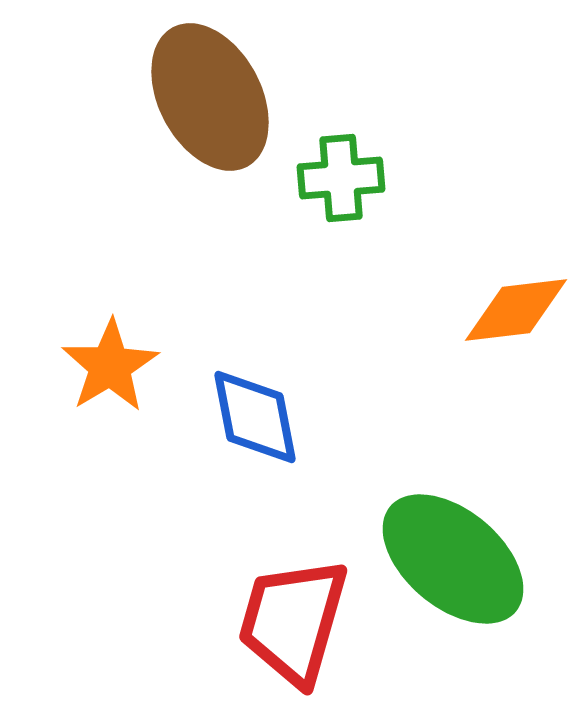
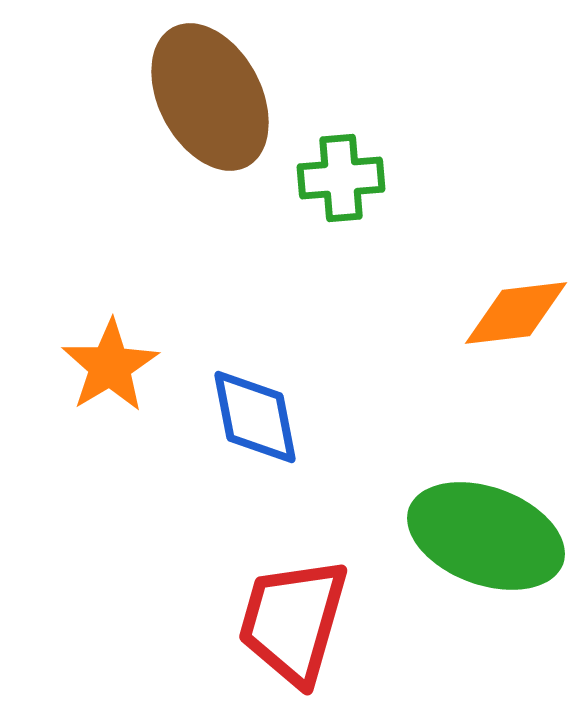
orange diamond: moved 3 px down
green ellipse: moved 33 px right, 23 px up; rotated 20 degrees counterclockwise
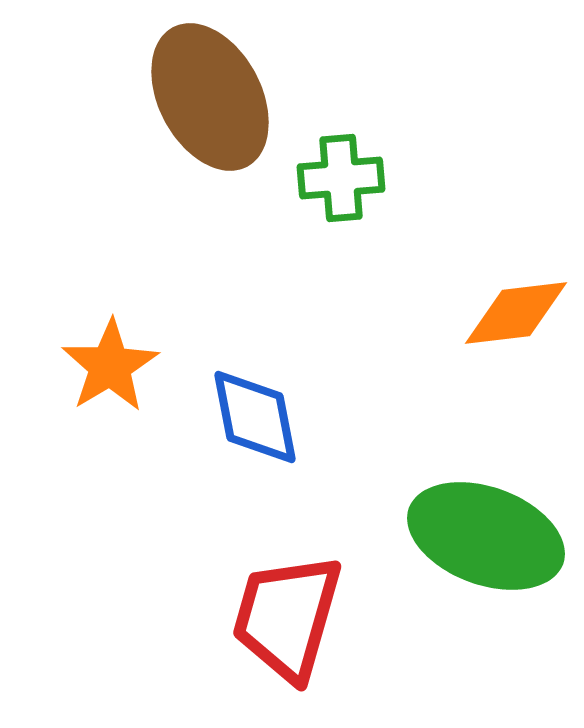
red trapezoid: moved 6 px left, 4 px up
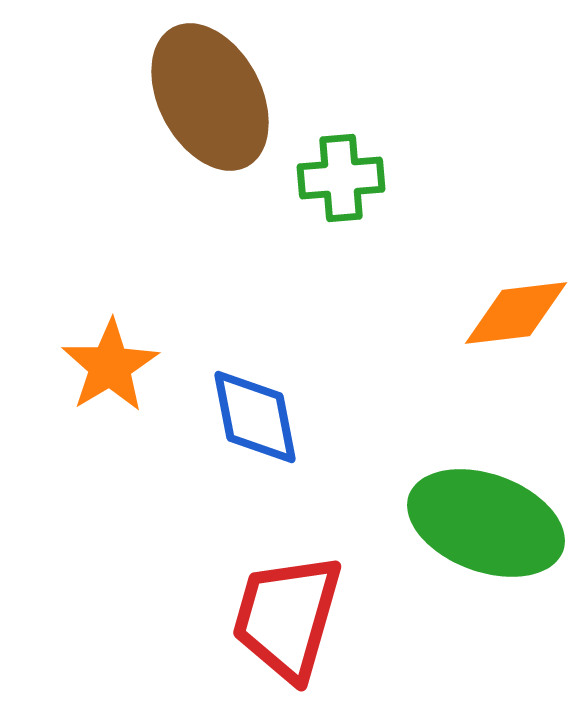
green ellipse: moved 13 px up
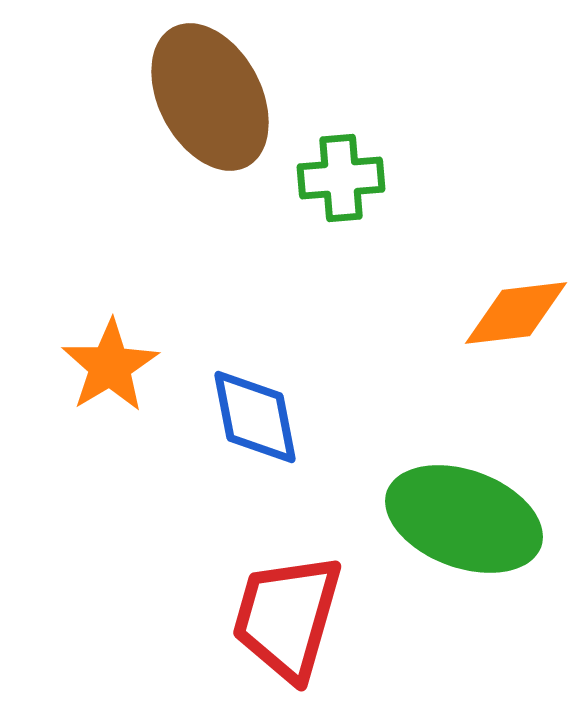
green ellipse: moved 22 px left, 4 px up
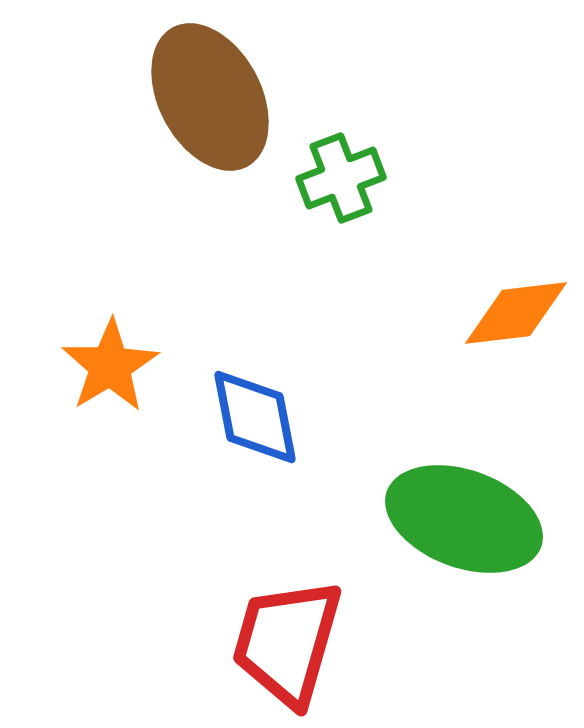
green cross: rotated 16 degrees counterclockwise
red trapezoid: moved 25 px down
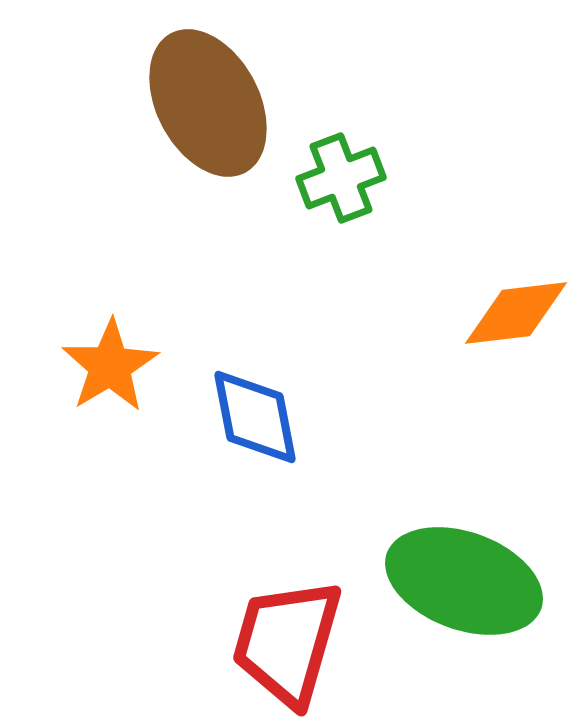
brown ellipse: moved 2 px left, 6 px down
green ellipse: moved 62 px down
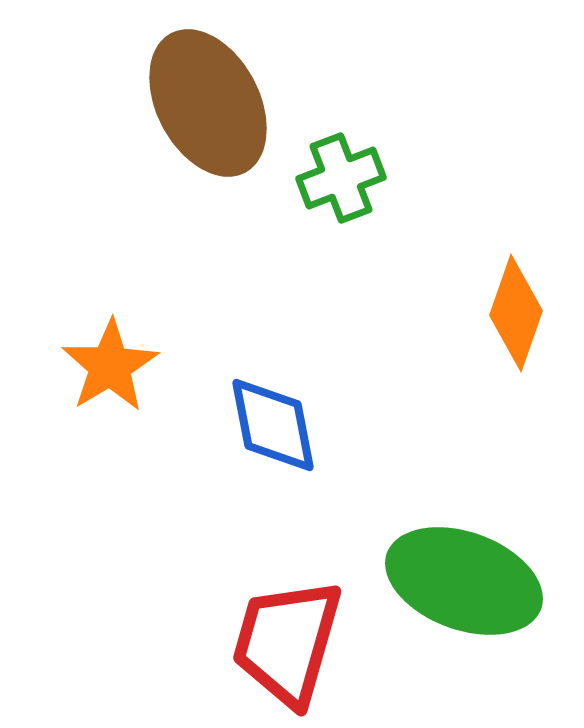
orange diamond: rotated 64 degrees counterclockwise
blue diamond: moved 18 px right, 8 px down
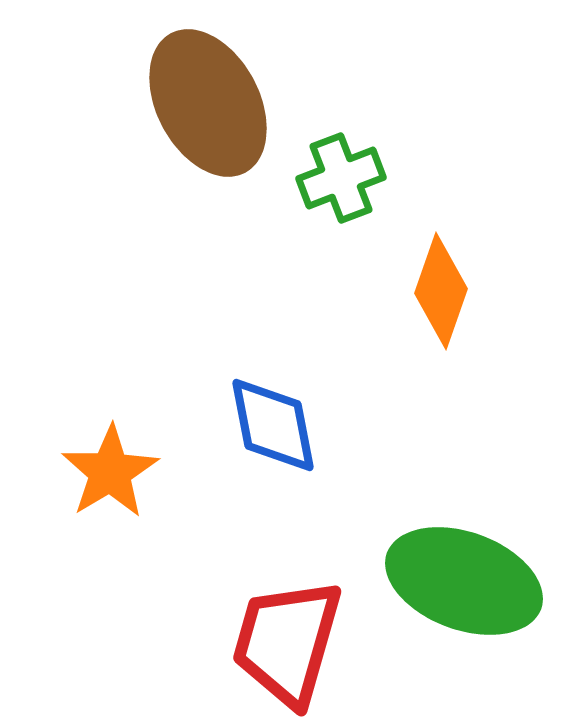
orange diamond: moved 75 px left, 22 px up
orange star: moved 106 px down
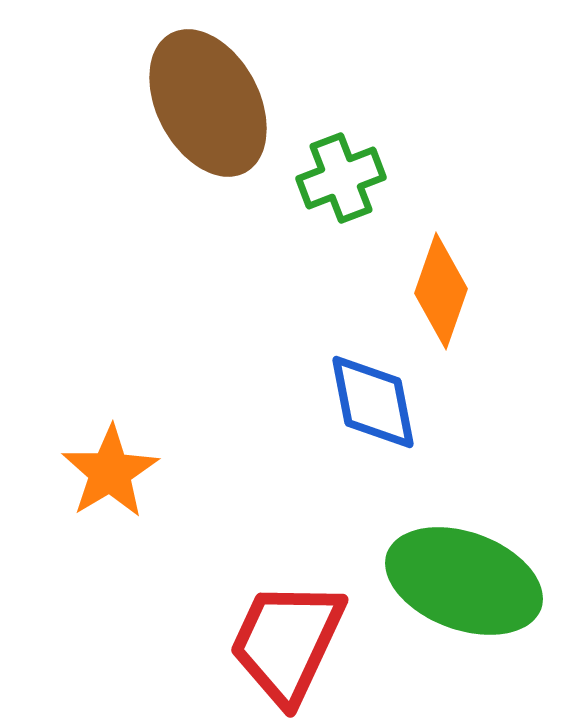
blue diamond: moved 100 px right, 23 px up
red trapezoid: rotated 9 degrees clockwise
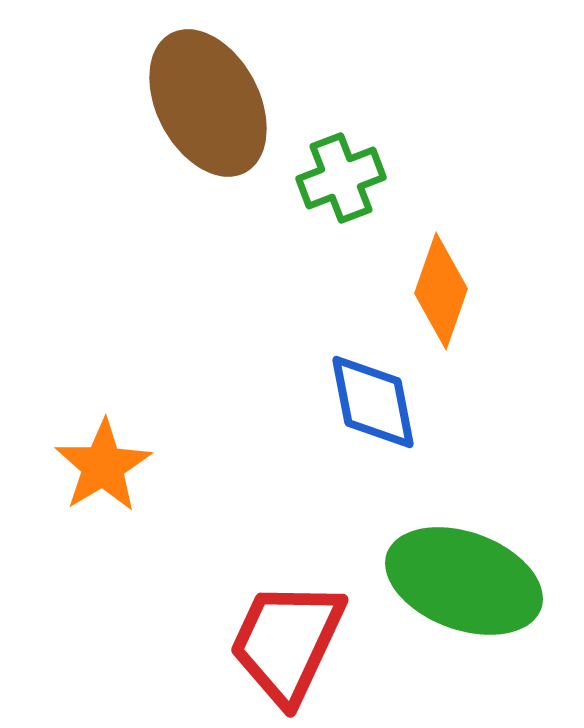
orange star: moved 7 px left, 6 px up
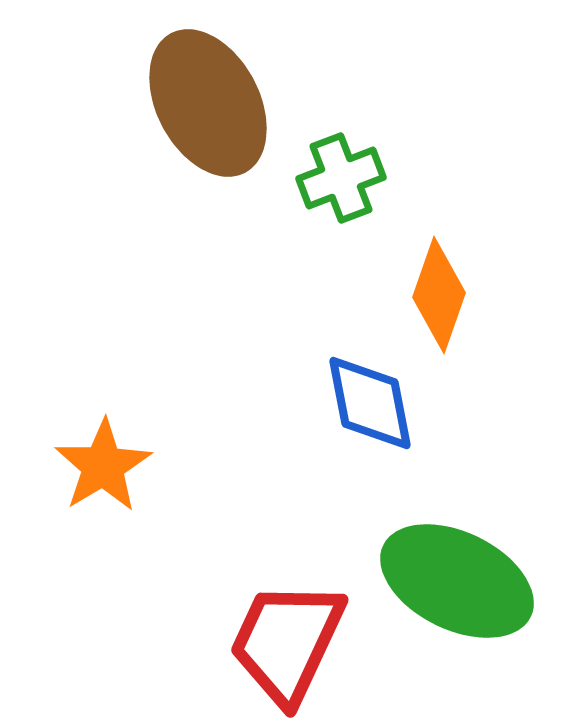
orange diamond: moved 2 px left, 4 px down
blue diamond: moved 3 px left, 1 px down
green ellipse: moved 7 px left; rotated 6 degrees clockwise
